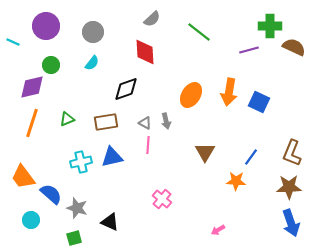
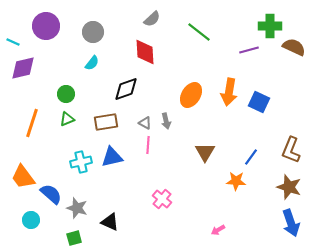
green circle: moved 15 px right, 29 px down
purple diamond: moved 9 px left, 19 px up
brown L-shape: moved 1 px left, 3 px up
brown star: rotated 20 degrees clockwise
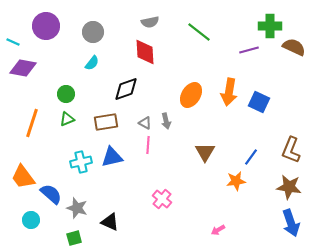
gray semicircle: moved 2 px left, 3 px down; rotated 30 degrees clockwise
purple diamond: rotated 24 degrees clockwise
orange star: rotated 12 degrees counterclockwise
brown star: rotated 10 degrees counterclockwise
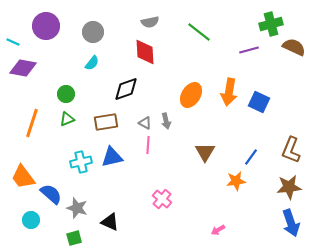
green cross: moved 1 px right, 2 px up; rotated 15 degrees counterclockwise
brown star: rotated 15 degrees counterclockwise
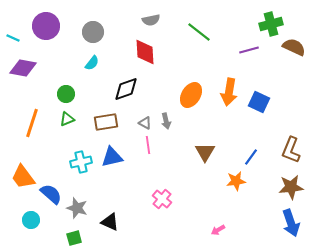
gray semicircle: moved 1 px right, 2 px up
cyan line: moved 4 px up
pink line: rotated 12 degrees counterclockwise
brown star: moved 2 px right
